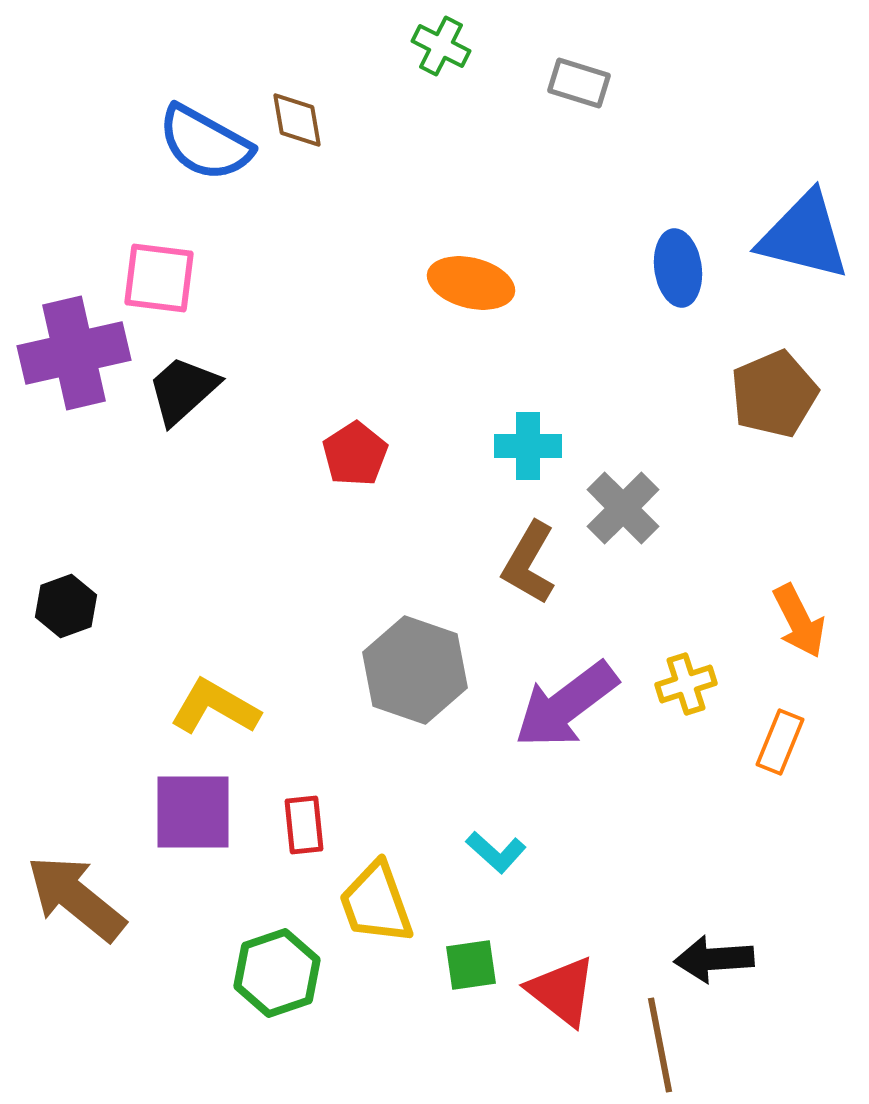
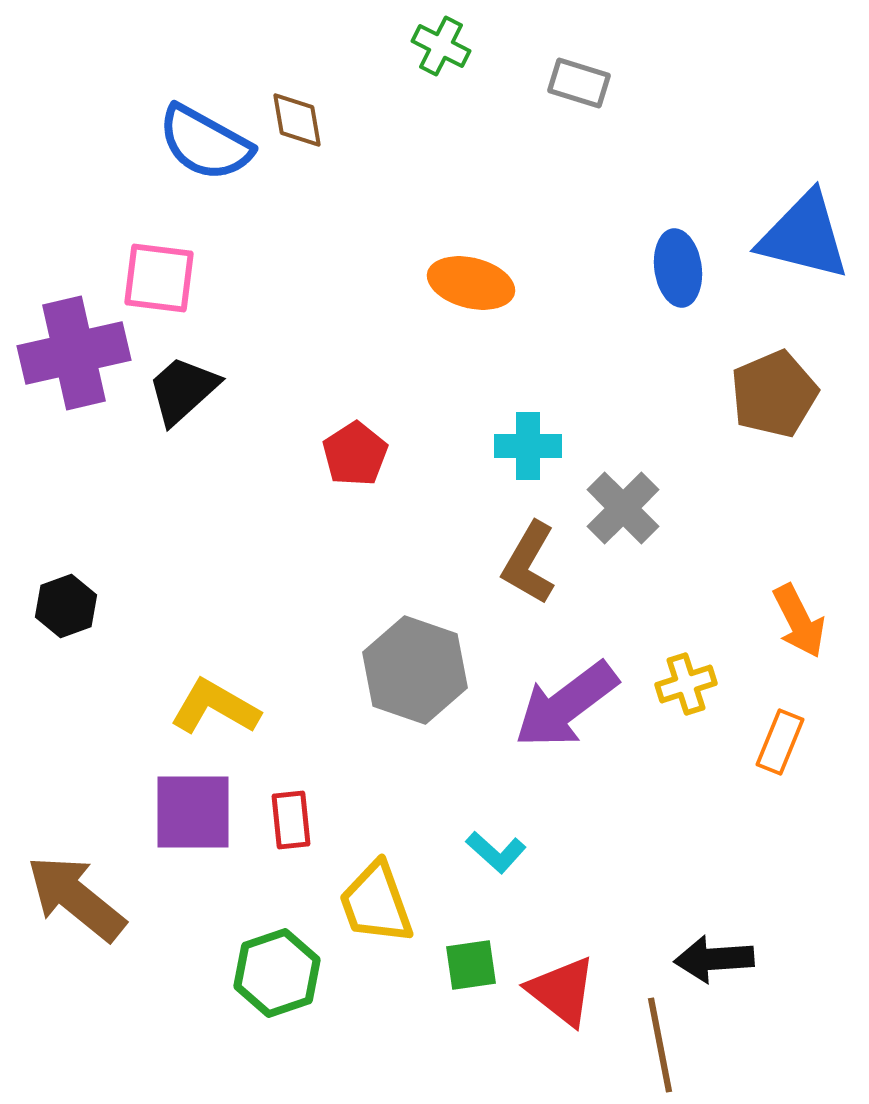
red rectangle: moved 13 px left, 5 px up
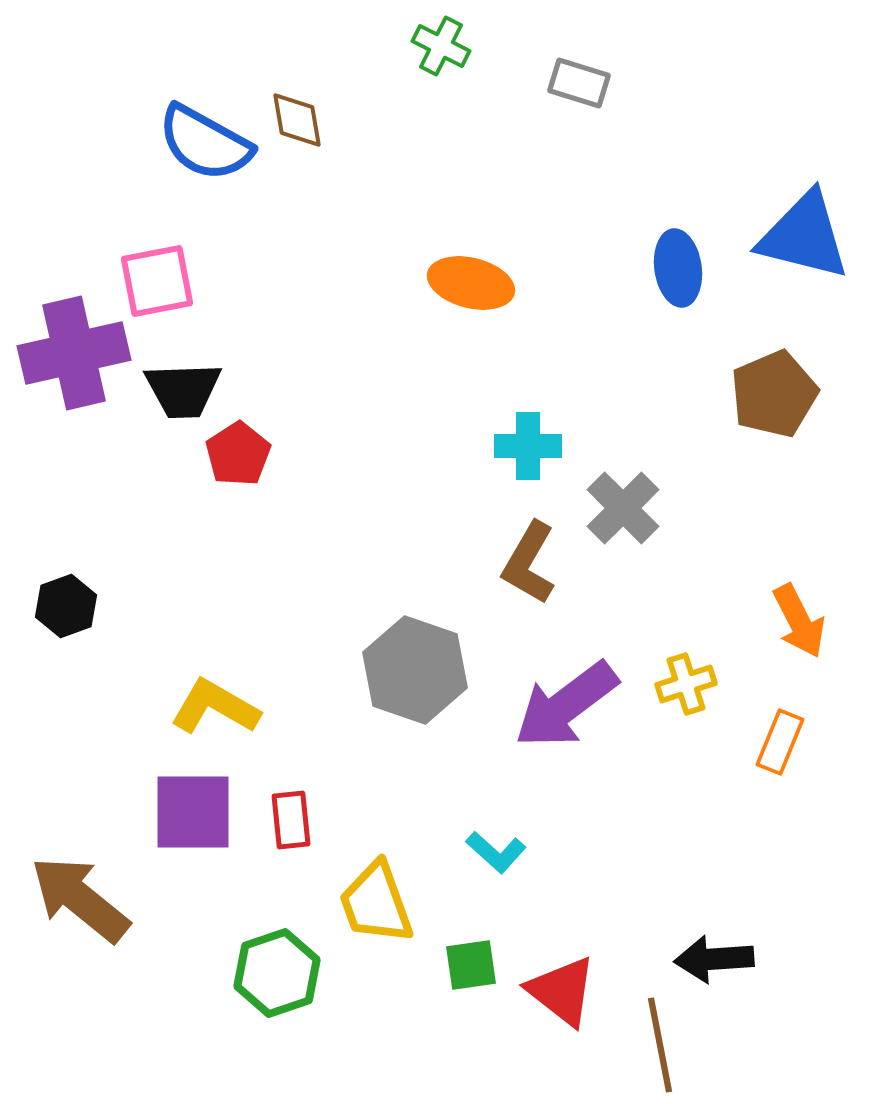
pink square: moved 2 px left, 3 px down; rotated 18 degrees counterclockwise
black trapezoid: rotated 140 degrees counterclockwise
red pentagon: moved 117 px left
brown arrow: moved 4 px right, 1 px down
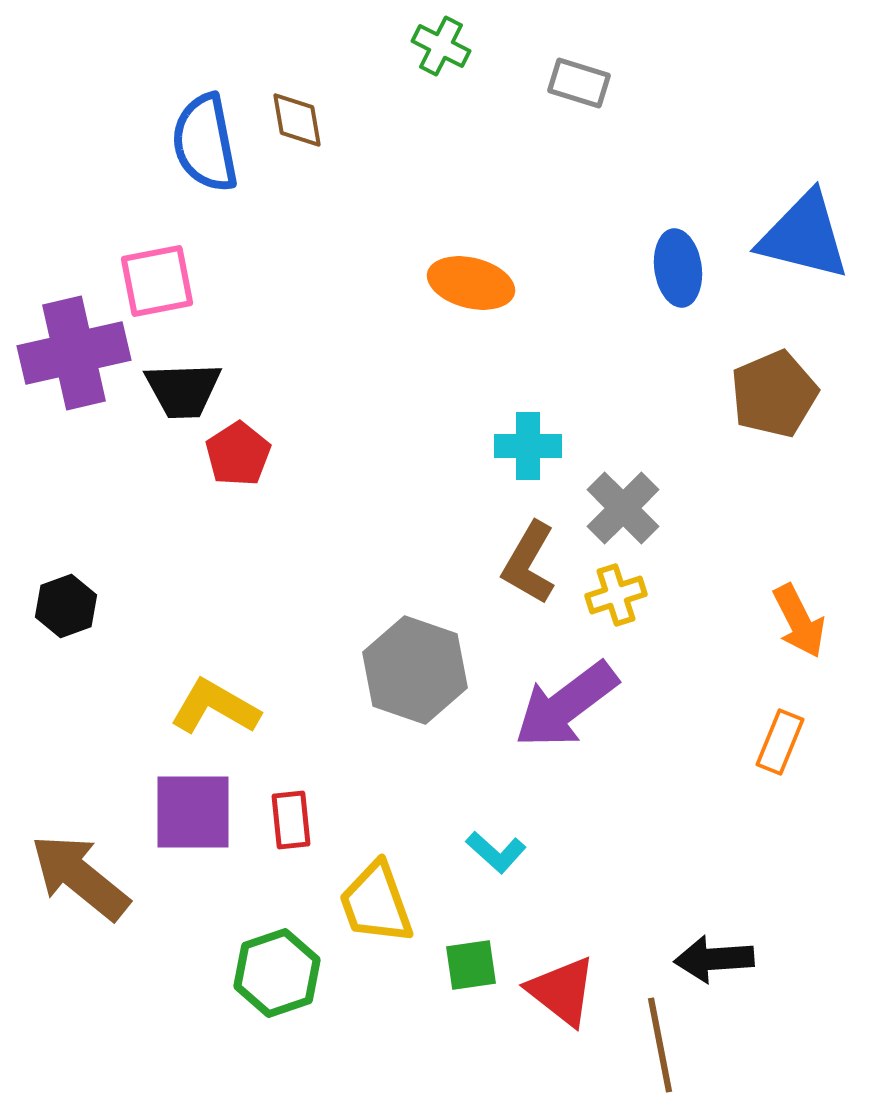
blue semicircle: rotated 50 degrees clockwise
yellow cross: moved 70 px left, 89 px up
brown arrow: moved 22 px up
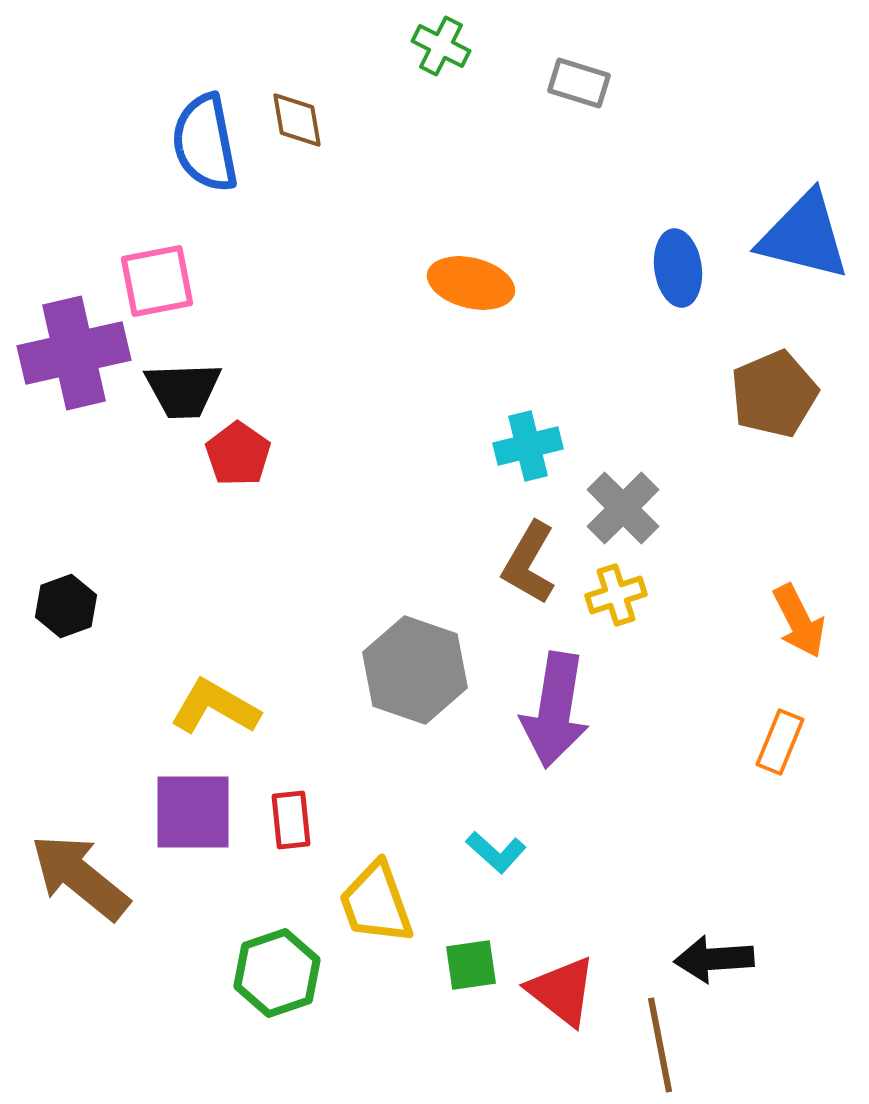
cyan cross: rotated 14 degrees counterclockwise
red pentagon: rotated 4 degrees counterclockwise
purple arrow: moved 11 px left, 5 px down; rotated 44 degrees counterclockwise
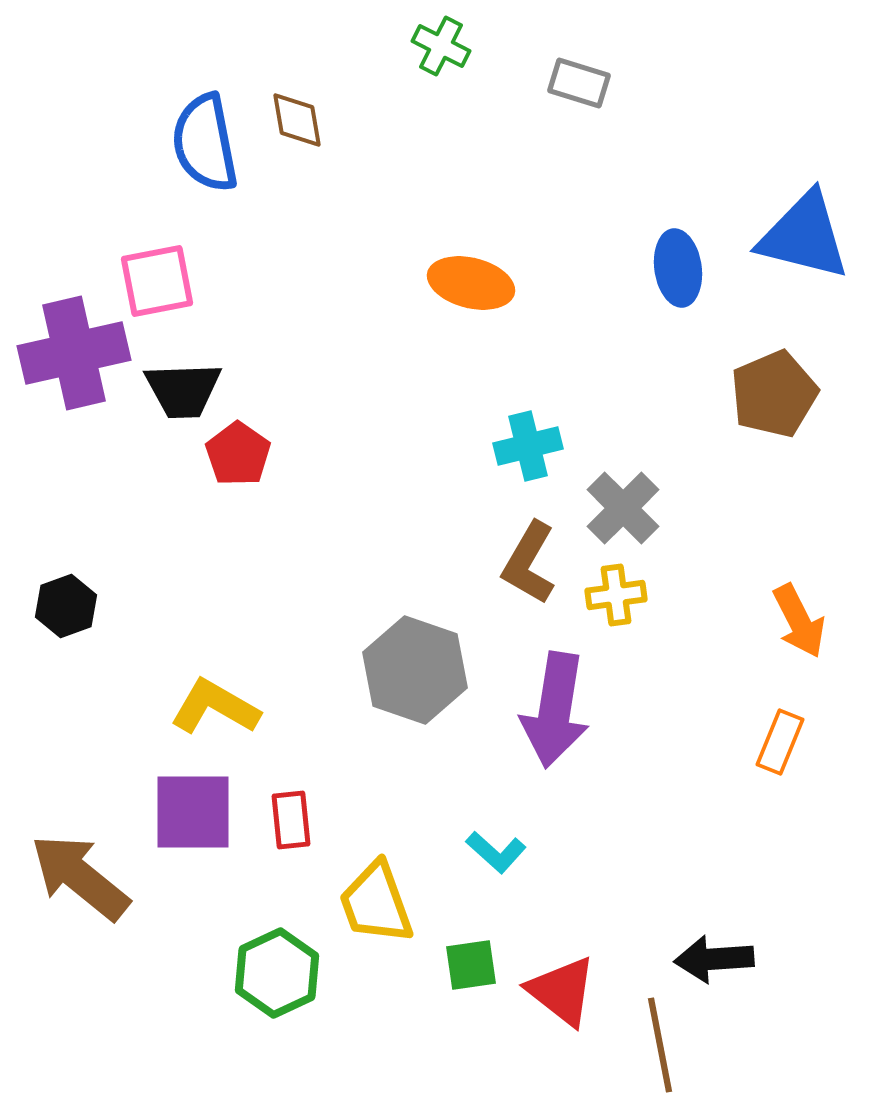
yellow cross: rotated 10 degrees clockwise
green hexagon: rotated 6 degrees counterclockwise
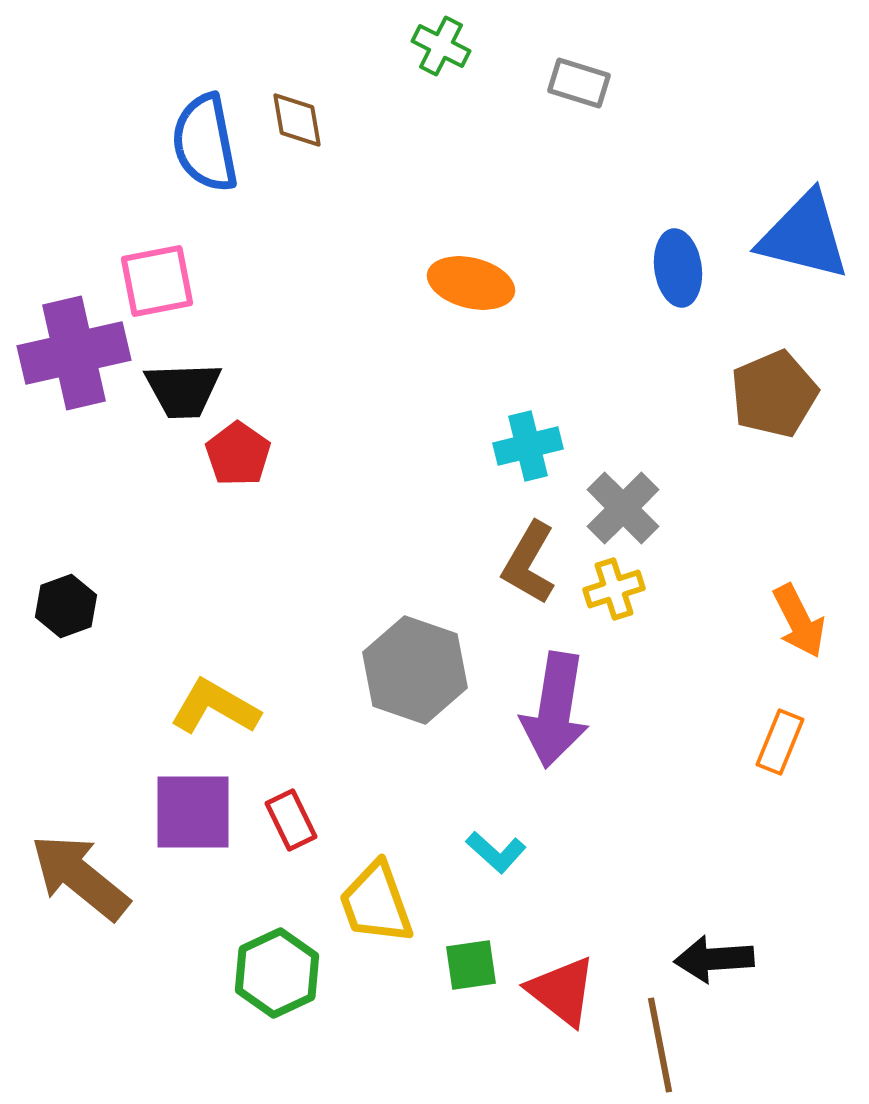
yellow cross: moved 2 px left, 6 px up; rotated 10 degrees counterclockwise
red rectangle: rotated 20 degrees counterclockwise
